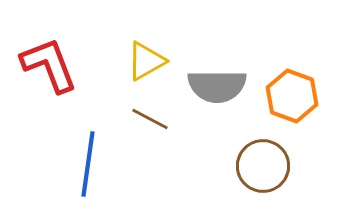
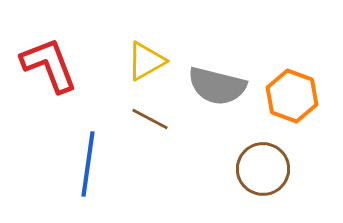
gray semicircle: rotated 14 degrees clockwise
brown circle: moved 3 px down
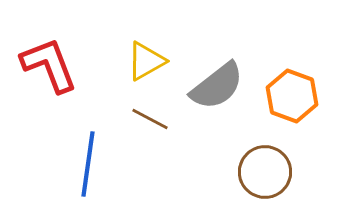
gray semicircle: rotated 52 degrees counterclockwise
brown circle: moved 2 px right, 3 px down
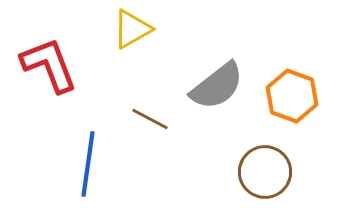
yellow triangle: moved 14 px left, 32 px up
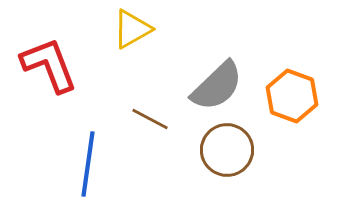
gray semicircle: rotated 6 degrees counterclockwise
brown circle: moved 38 px left, 22 px up
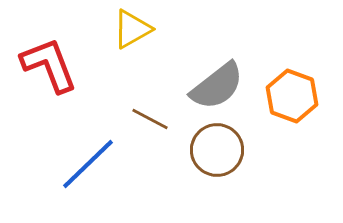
gray semicircle: rotated 6 degrees clockwise
brown circle: moved 10 px left
blue line: rotated 38 degrees clockwise
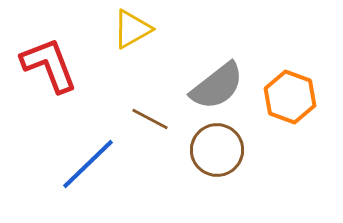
orange hexagon: moved 2 px left, 1 px down
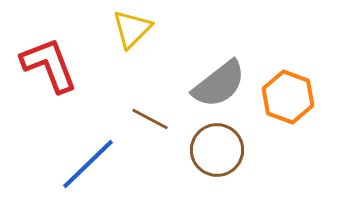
yellow triangle: rotated 15 degrees counterclockwise
gray semicircle: moved 2 px right, 2 px up
orange hexagon: moved 2 px left
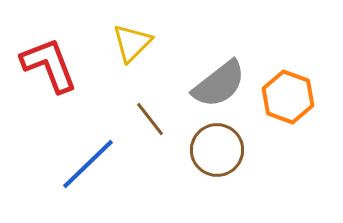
yellow triangle: moved 14 px down
brown line: rotated 24 degrees clockwise
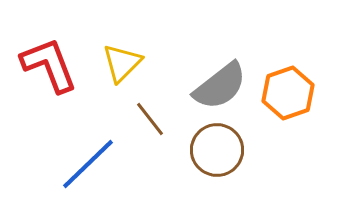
yellow triangle: moved 10 px left, 20 px down
gray semicircle: moved 1 px right, 2 px down
orange hexagon: moved 4 px up; rotated 21 degrees clockwise
